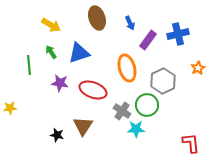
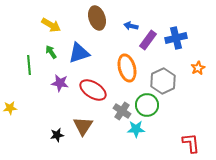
blue arrow: moved 1 px right, 3 px down; rotated 128 degrees clockwise
blue cross: moved 2 px left, 4 px down
red ellipse: rotated 12 degrees clockwise
black star: rotated 24 degrees counterclockwise
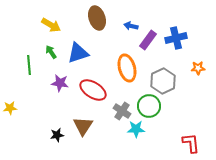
blue triangle: moved 1 px left
orange star: rotated 24 degrees clockwise
green circle: moved 2 px right, 1 px down
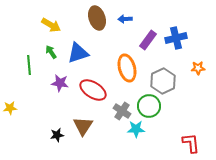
blue arrow: moved 6 px left, 7 px up; rotated 16 degrees counterclockwise
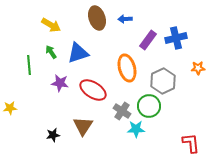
black star: moved 4 px left
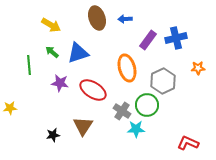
green arrow: moved 1 px right; rotated 16 degrees counterclockwise
green circle: moved 2 px left, 1 px up
red L-shape: moved 3 px left; rotated 60 degrees counterclockwise
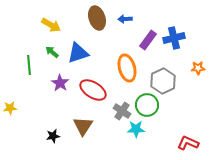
blue cross: moved 2 px left
purple star: rotated 24 degrees clockwise
black star: moved 1 px down
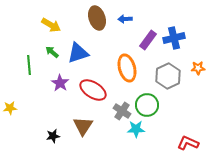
gray hexagon: moved 5 px right, 5 px up
